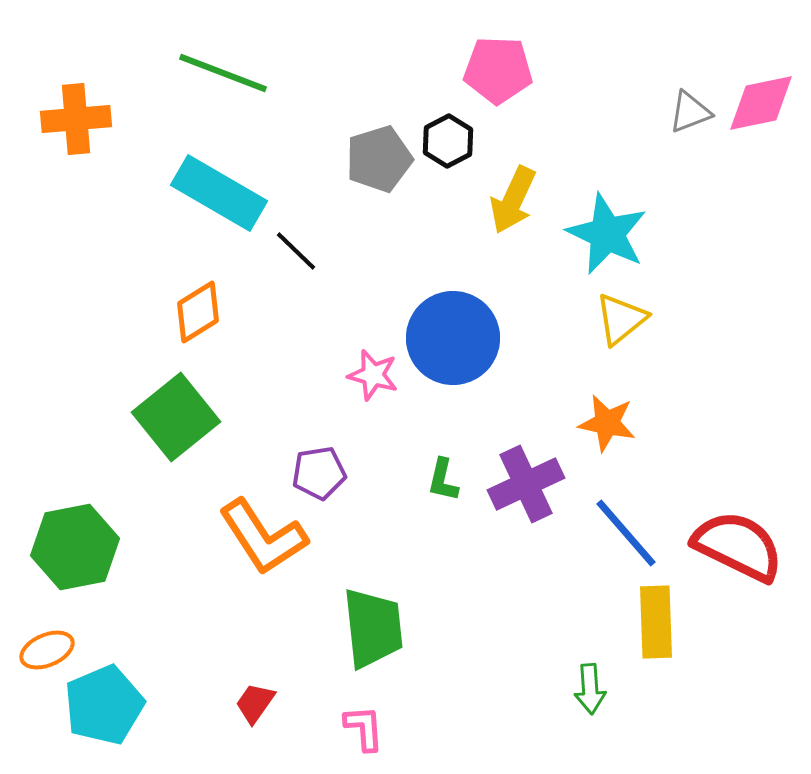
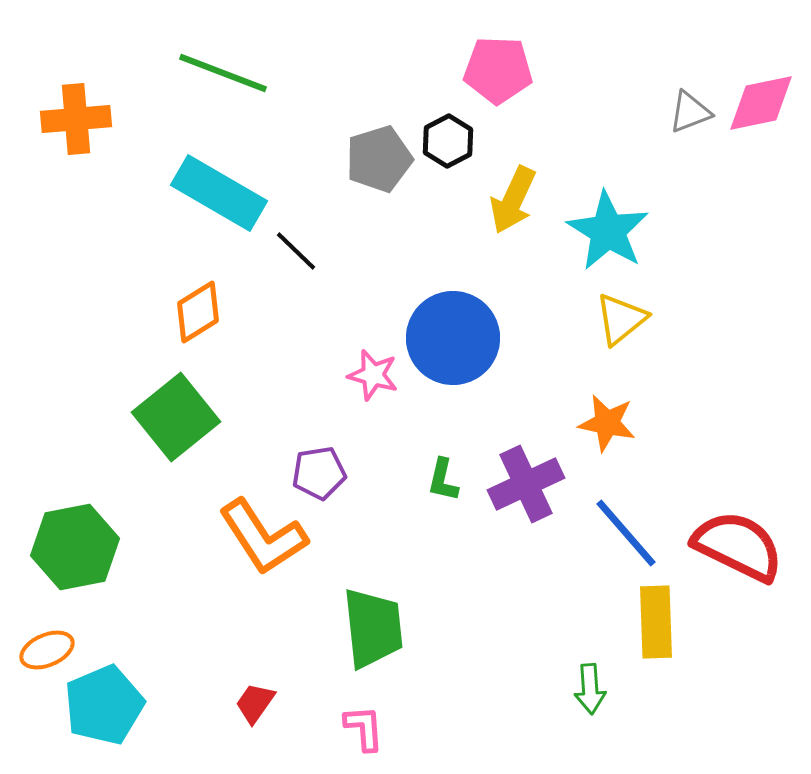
cyan star: moved 1 px right, 3 px up; rotated 6 degrees clockwise
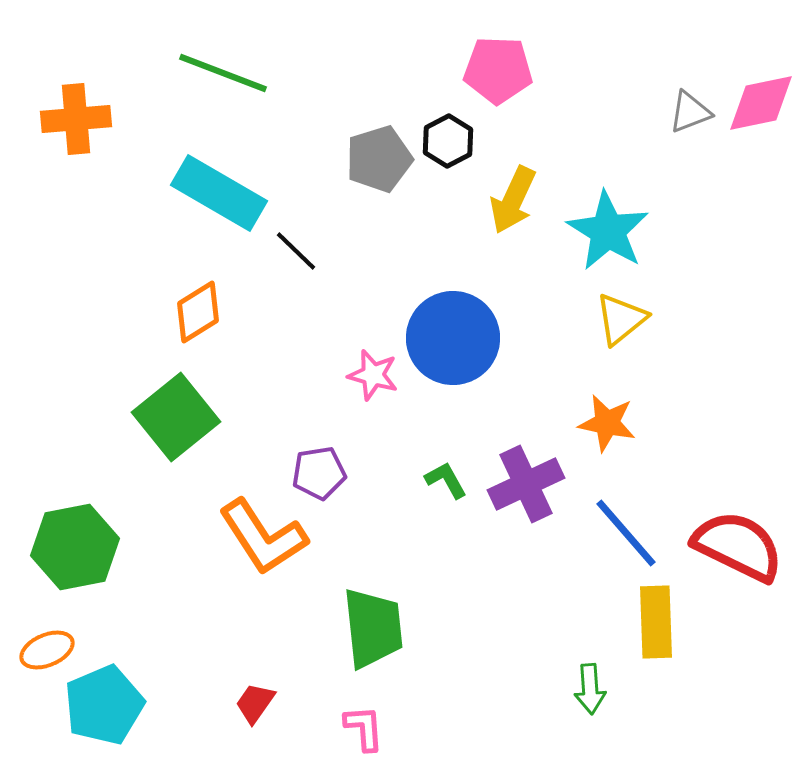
green L-shape: moved 3 px right; rotated 138 degrees clockwise
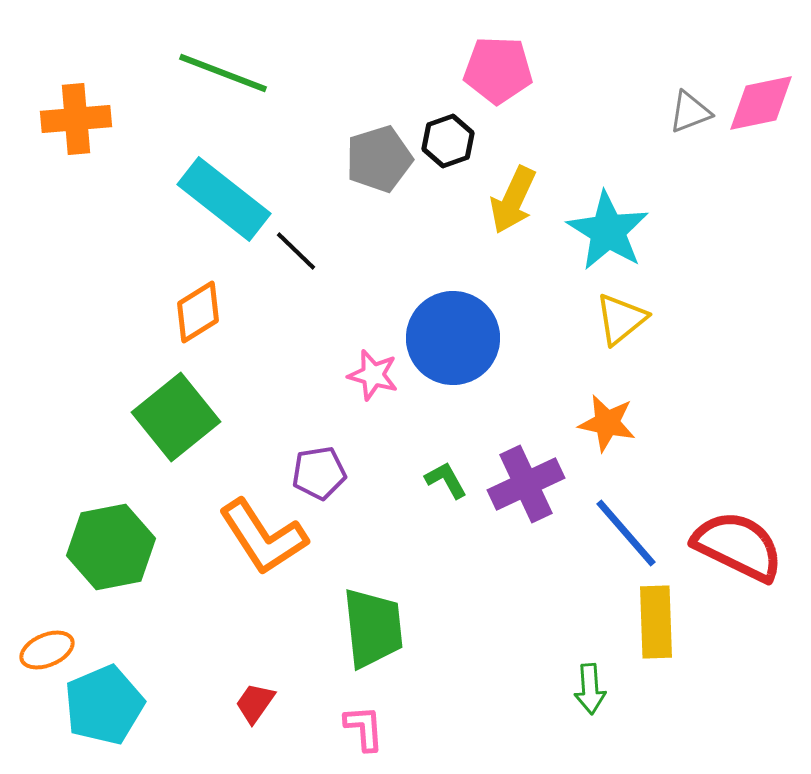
black hexagon: rotated 9 degrees clockwise
cyan rectangle: moved 5 px right, 6 px down; rotated 8 degrees clockwise
green hexagon: moved 36 px right
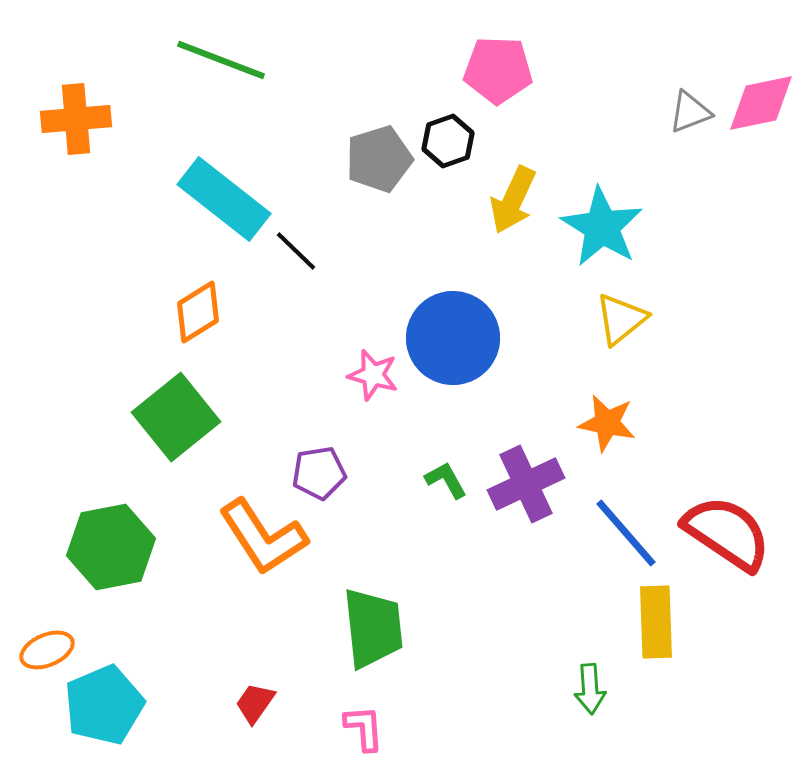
green line: moved 2 px left, 13 px up
cyan star: moved 6 px left, 4 px up
red semicircle: moved 11 px left, 13 px up; rotated 8 degrees clockwise
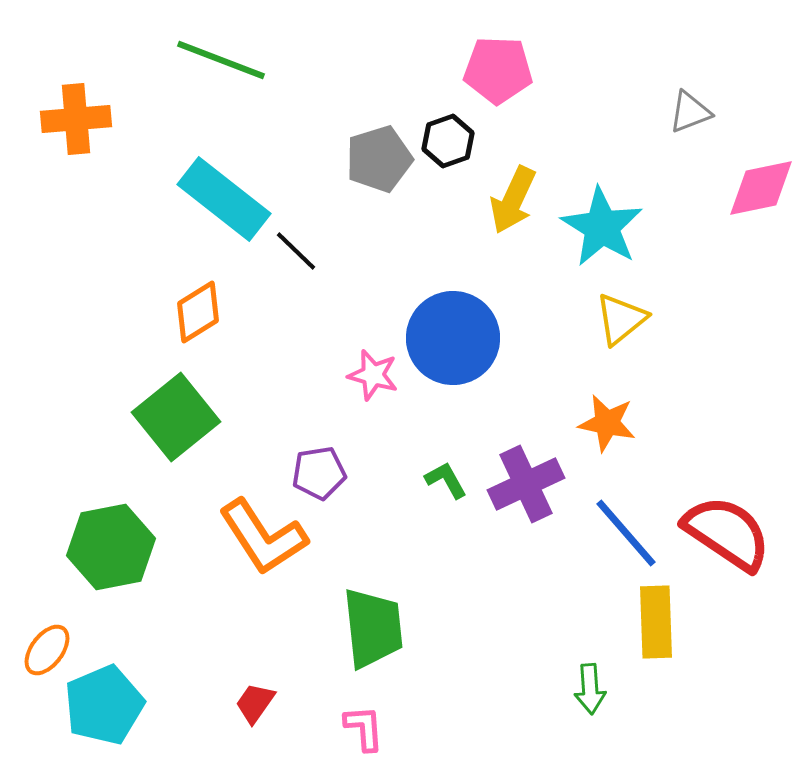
pink diamond: moved 85 px down
orange ellipse: rotated 30 degrees counterclockwise
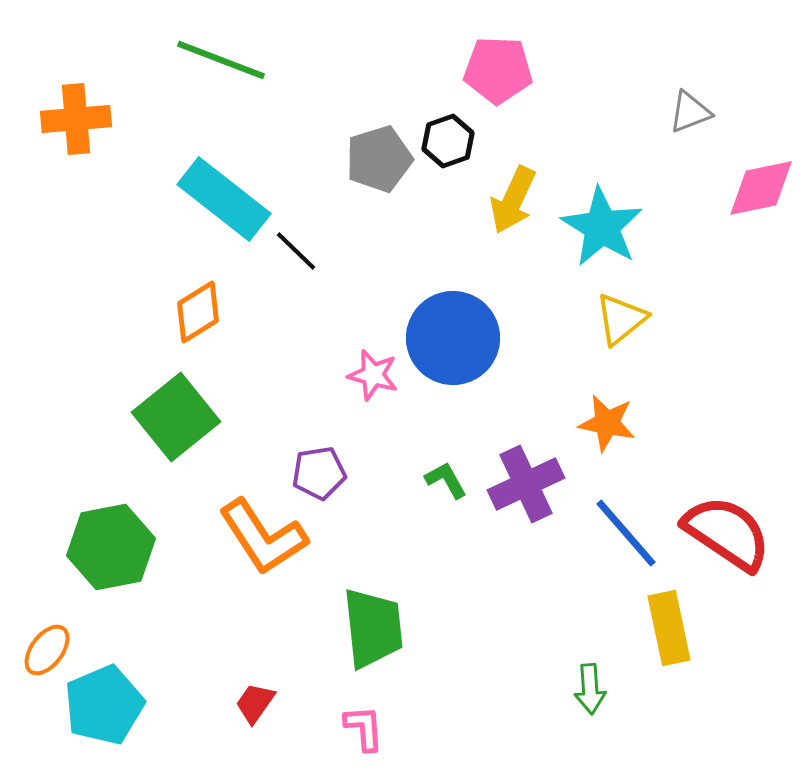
yellow rectangle: moved 13 px right, 6 px down; rotated 10 degrees counterclockwise
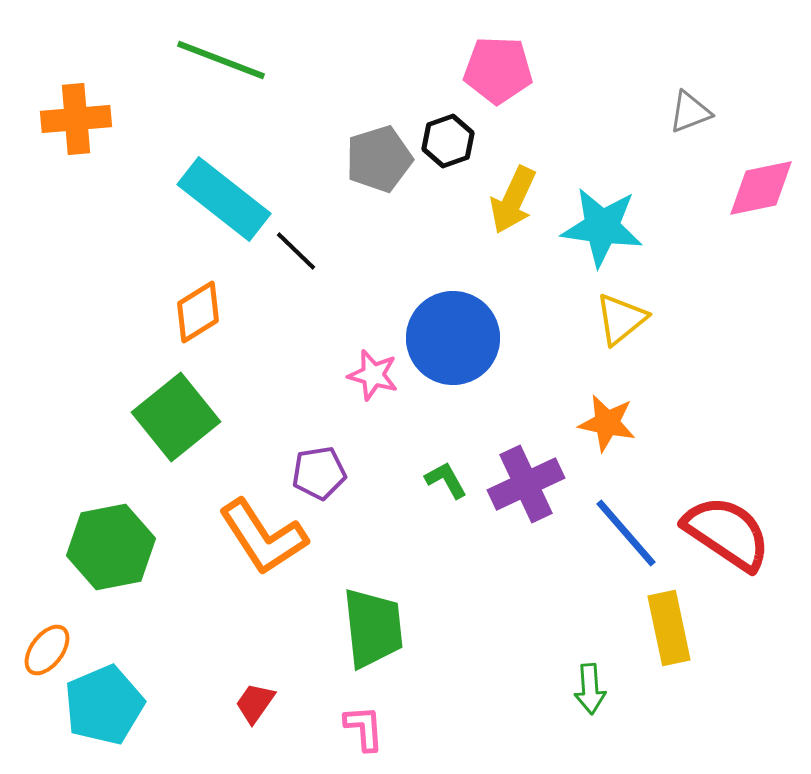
cyan star: rotated 24 degrees counterclockwise
